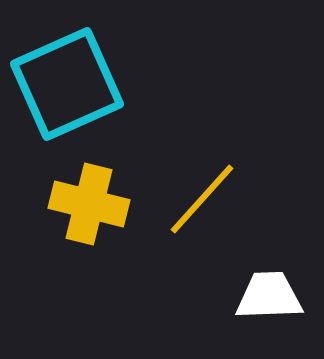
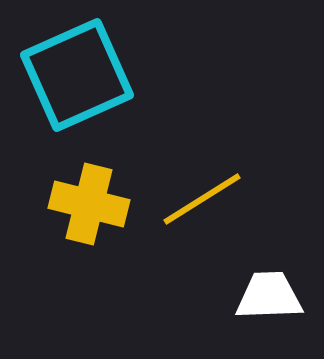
cyan square: moved 10 px right, 9 px up
yellow line: rotated 16 degrees clockwise
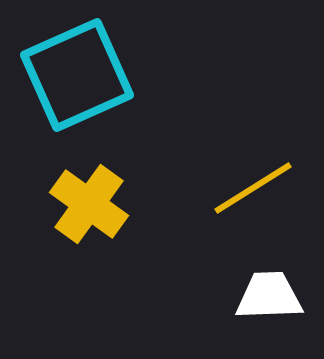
yellow line: moved 51 px right, 11 px up
yellow cross: rotated 22 degrees clockwise
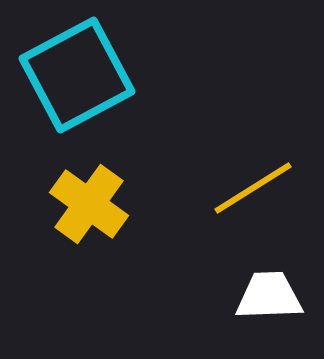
cyan square: rotated 4 degrees counterclockwise
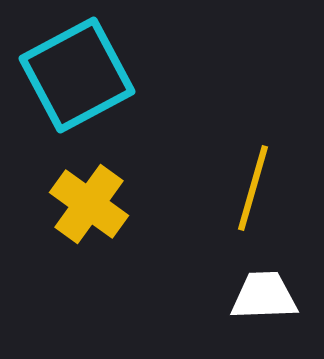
yellow line: rotated 42 degrees counterclockwise
white trapezoid: moved 5 px left
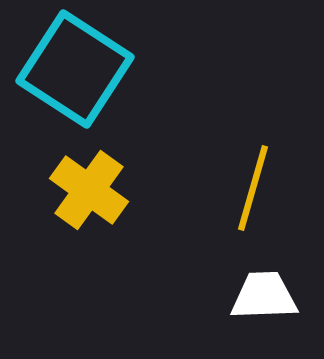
cyan square: moved 2 px left, 6 px up; rotated 29 degrees counterclockwise
yellow cross: moved 14 px up
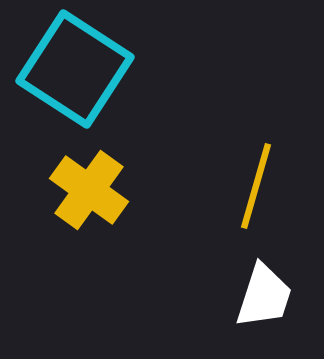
yellow line: moved 3 px right, 2 px up
white trapezoid: rotated 110 degrees clockwise
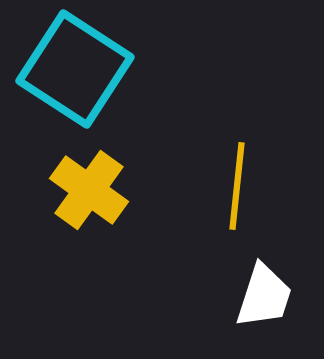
yellow line: moved 19 px left; rotated 10 degrees counterclockwise
